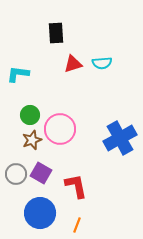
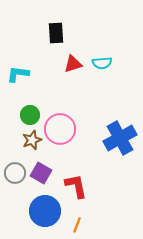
gray circle: moved 1 px left, 1 px up
blue circle: moved 5 px right, 2 px up
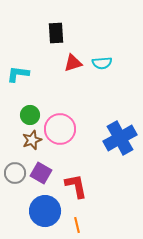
red triangle: moved 1 px up
orange line: rotated 35 degrees counterclockwise
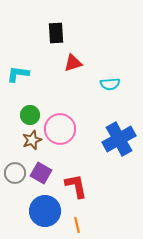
cyan semicircle: moved 8 px right, 21 px down
blue cross: moved 1 px left, 1 px down
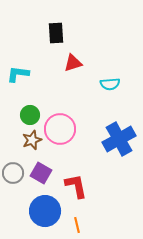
gray circle: moved 2 px left
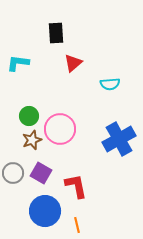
red triangle: rotated 24 degrees counterclockwise
cyan L-shape: moved 11 px up
green circle: moved 1 px left, 1 px down
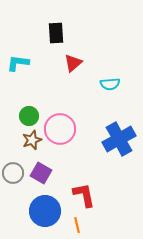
red L-shape: moved 8 px right, 9 px down
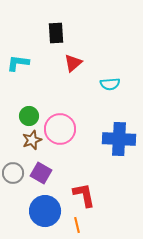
blue cross: rotated 32 degrees clockwise
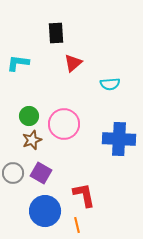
pink circle: moved 4 px right, 5 px up
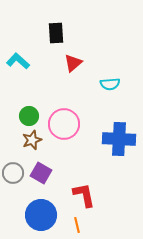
cyan L-shape: moved 2 px up; rotated 35 degrees clockwise
blue circle: moved 4 px left, 4 px down
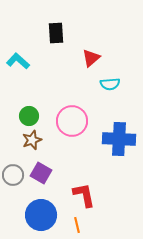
red triangle: moved 18 px right, 5 px up
pink circle: moved 8 px right, 3 px up
gray circle: moved 2 px down
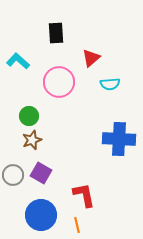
pink circle: moved 13 px left, 39 px up
